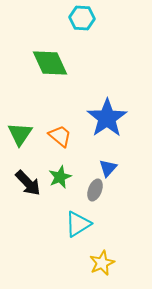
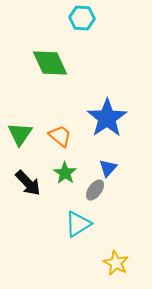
green star: moved 5 px right, 4 px up; rotated 15 degrees counterclockwise
gray ellipse: rotated 15 degrees clockwise
yellow star: moved 14 px right; rotated 20 degrees counterclockwise
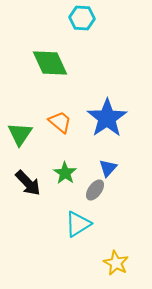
orange trapezoid: moved 14 px up
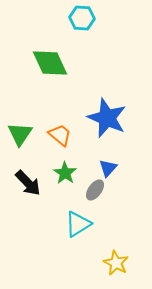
blue star: rotated 15 degrees counterclockwise
orange trapezoid: moved 13 px down
